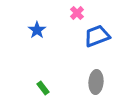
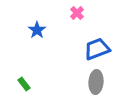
blue trapezoid: moved 13 px down
green rectangle: moved 19 px left, 4 px up
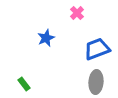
blue star: moved 9 px right, 8 px down; rotated 12 degrees clockwise
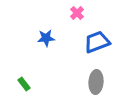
blue star: rotated 18 degrees clockwise
blue trapezoid: moved 7 px up
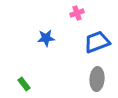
pink cross: rotated 24 degrees clockwise
gray ellipse: moved 1 px right, 3 px up
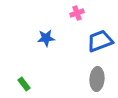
blue trapezoid: moved 3 px right, 1 px up
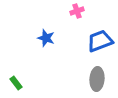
pink cross: moved 2 px up
blue star: rotated 24 degrees clockwise
green rectangle: moved 8 px left, 1 px up
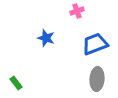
blue trapezoid: moved 5 px left, 3 px down
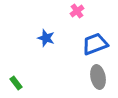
pink cross: rotated 16 degrees counterclockwise
gray ellipse: moved 1 px right, 2 px up; rotated 15 degrees counterclockwise
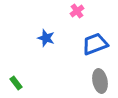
gray ellipse: moved 2 px right, 4 px down
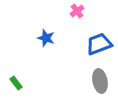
blue trapezoid: moved 4 px right
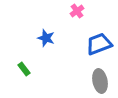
green rectangle: moved 8 px right, 14 px up
